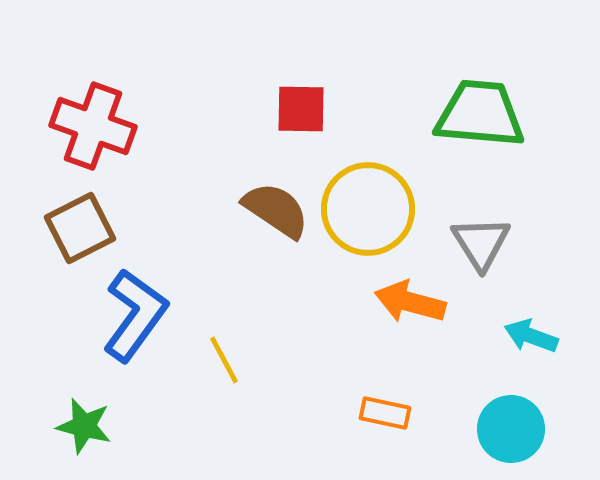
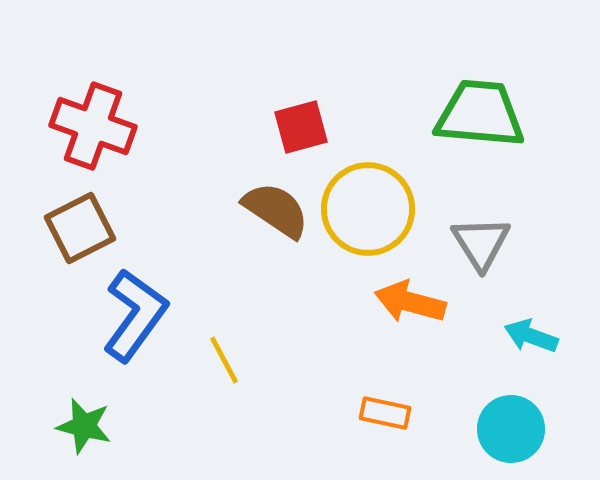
red square: moved 18 px down; rotated 16 degrees counterclockwise
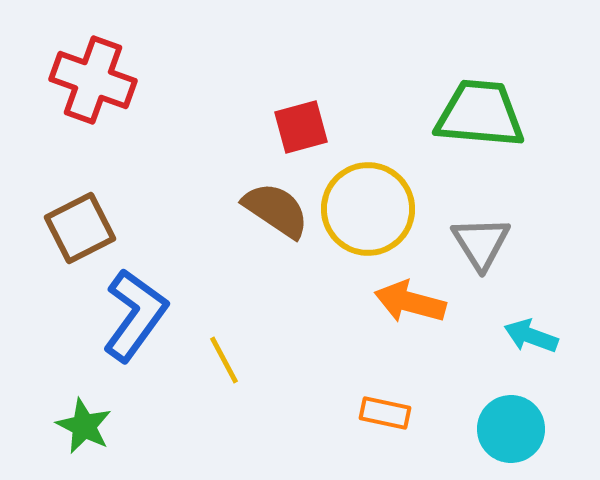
red cross: moved 46 px up
green star: rotated 12 degrees clockwise
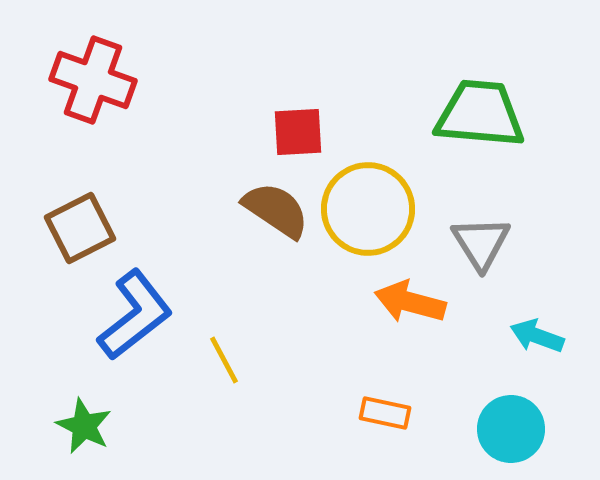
red square: moved 3 px left, 5 px down; rotated 12 degrees clockwise
blue L-shape: rotated 16 degrees clockwise
cyan arrow: moved 6 px right
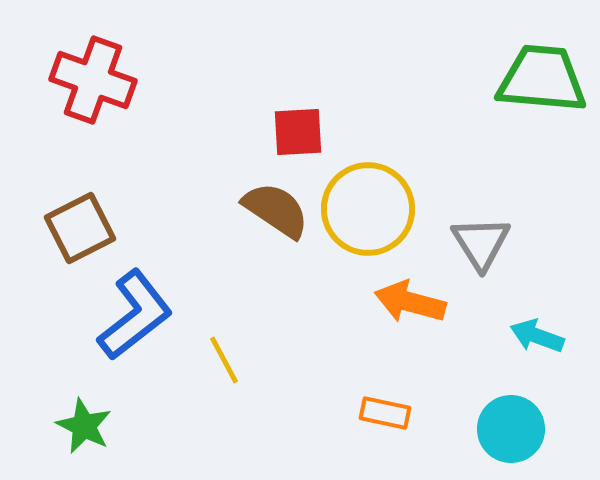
green trapezoid: moved 62 px right, 35 px up
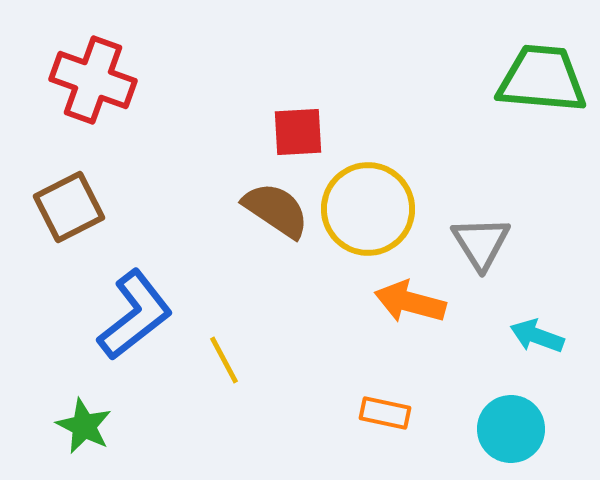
brown square: moved 11 px left, 21 px up
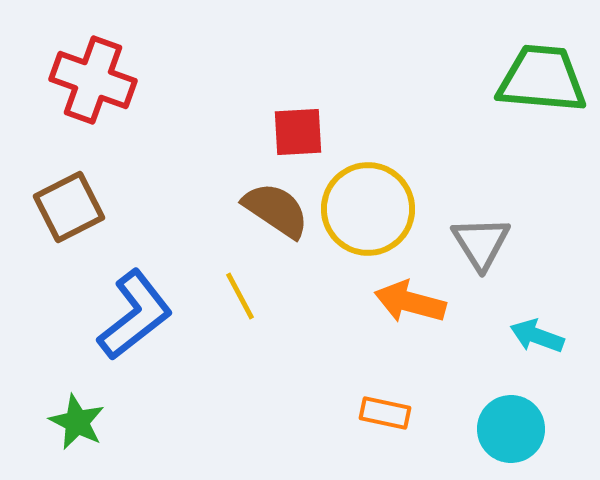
yellow line: moved 16 px right, 64 px up
green star: moved 7 px left, 4 px up
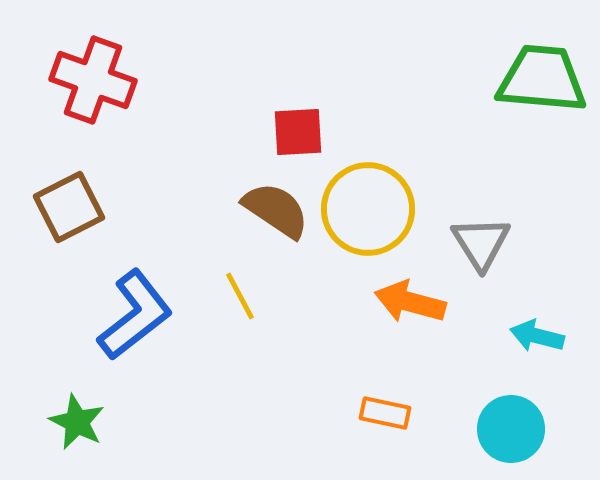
cyan arrow: rotated 6 degrees counterclockwise
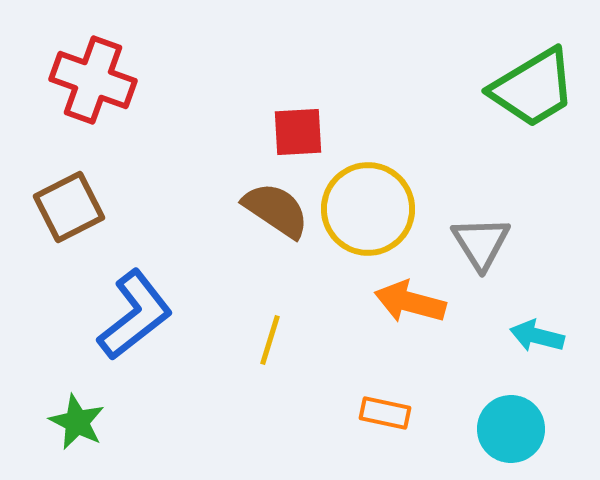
green trapezoid: moved 9 px left, 9 px down; rotated 144 degrees clockwise
yellow line: moved 30 px right, 44 px down; rotated 45 degrees clockwise
